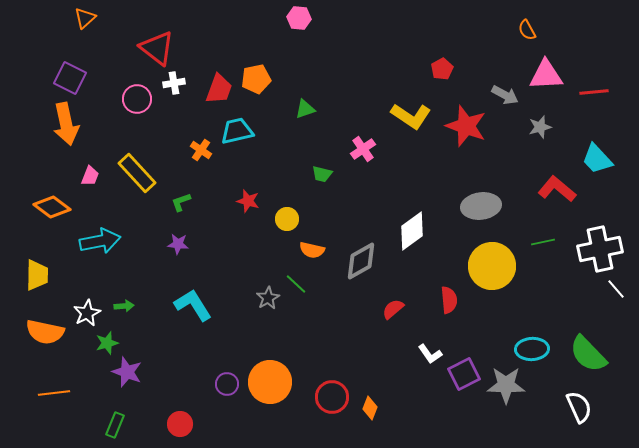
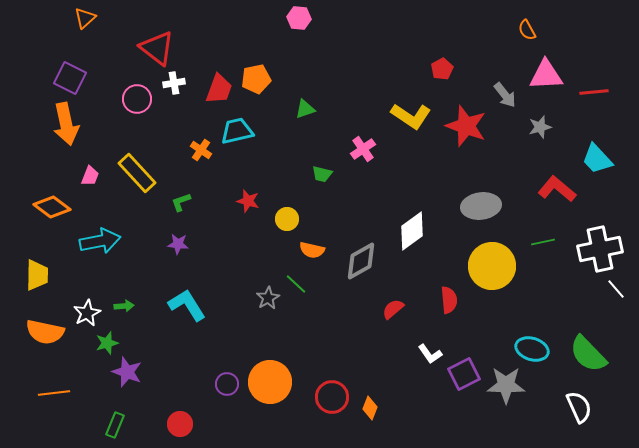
gray arrow at (505, 95): rotated 24 degrees clockwise
cyan L-shape at (193, 305): moved 6 px left
cyan ellipse at (532, 349): rotated 20 degrees clockwise
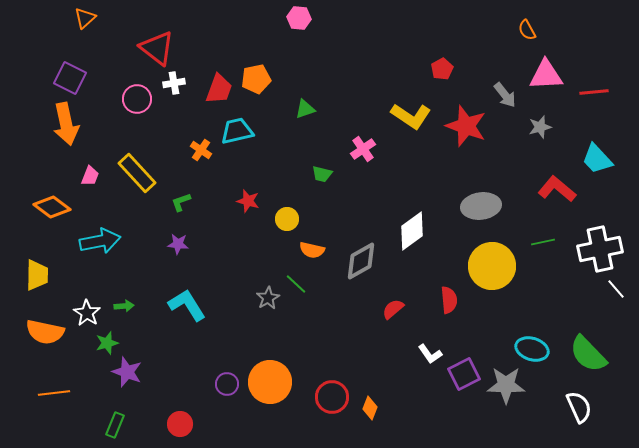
white star at (87, 313): rotated 12 degrees counterclockwise
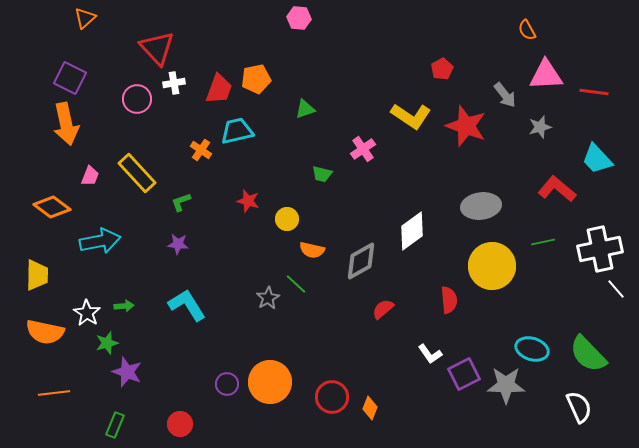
red triangle at (157, 48): rotated 9 degrees clockwise
red line at (594, 92): rotated 12 degrees clockwise
red semicircle at (393, 309): moved 10 px left
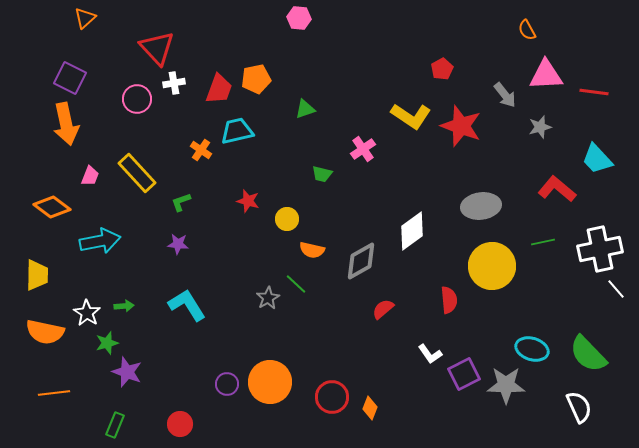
red star at (466, 126): moved 5 px left
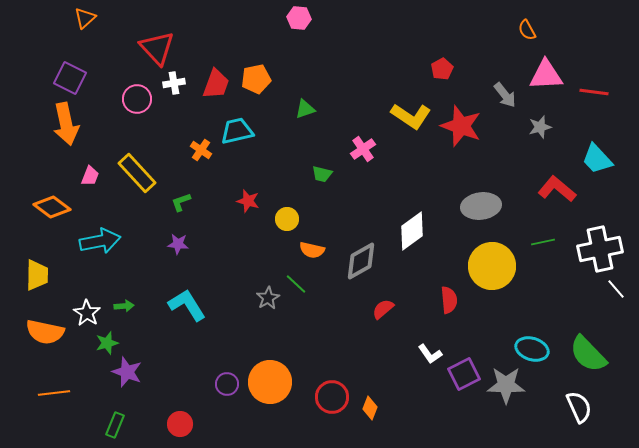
red trapezoid at (219, 89): moved 3 px left, 5 px up
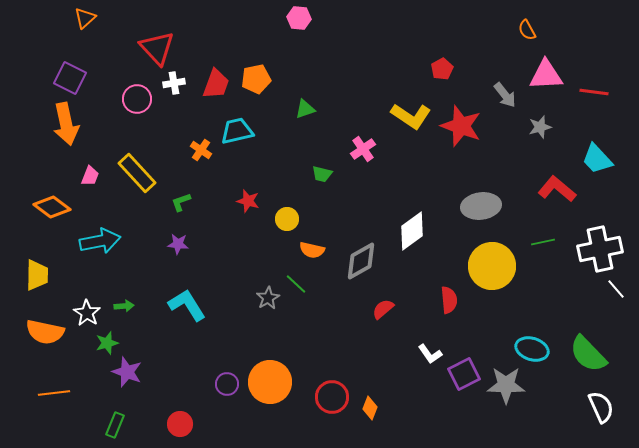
white semicircle at (579, 407): moved 22 px right
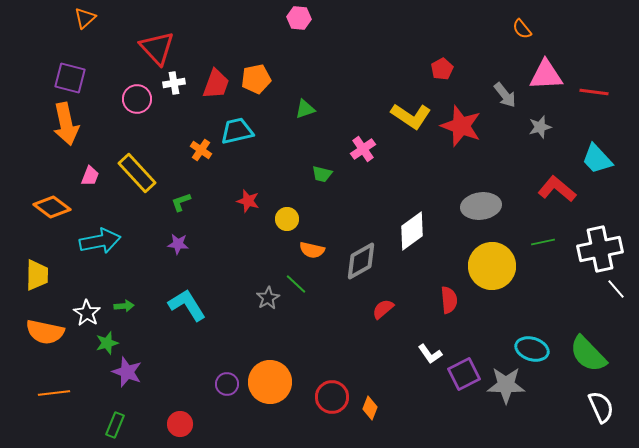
orange semicircle at (527, 30): moved 5 px left, 1 px up; rotated 10 degrees counterclockwise
purple square at (70, 78): rotated 12 degrees counterclockwise
